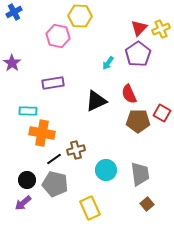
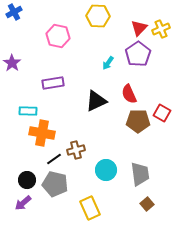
yellow hexagon: moved 18 px right
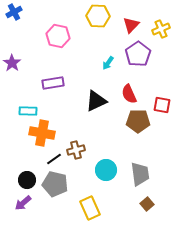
red triangle: moved 8 px left, 3 px up
red square: moved 8 px up; rotated 18 degrees counterclockwise
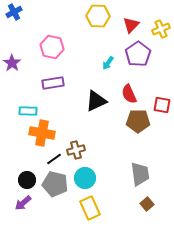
pink hexagon: moved 6 px left, 11 px down
cyan circle: moved 21 px left, 8 px down
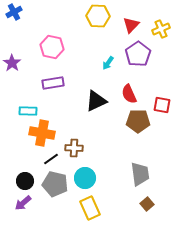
brown cross: moved 2 px left, 2 px up; rotated 18 degrees clockwise
black line: moved 3 px left
black circle: moved 2 px left, 1 px down
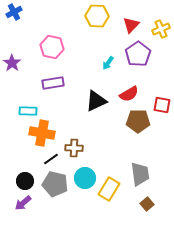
yellow hexagon: moved 1 px left
red semicircle: rotated 96 degrees counterclockwise
yellow rectangle: moved 19 px right, 19 px up; rotated 55 degrees clockwise
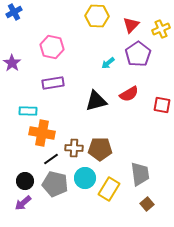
cyan arrow: rotated 16 degrees clockwise
black triangle: rotated 10 degrees clockwise
brown pentagon: moved 38 px left, 28 px down
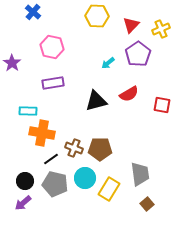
blue cross: moved 19 px right; rotated 21 degrees counterclockwise
brown cross: rotated 18 degrees clockwise
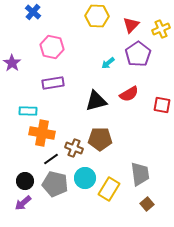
brown pentagon: moved 10 px up
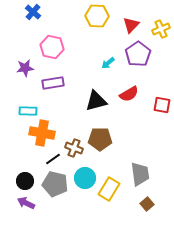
purple star: moved 13 px right, 5 px down; rotated 30 degrees clockwise
black line: moved 2 px right
purple arrow: moved 3 px right; rotated 66 degrees clockwise
